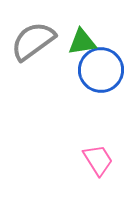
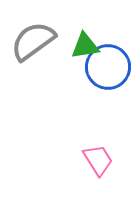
green triangle: moved 3 px right, 4 px down
blue circle: moved 7 px right, 3 px up
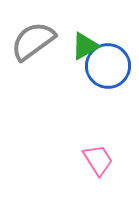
green triangle: rotated 20 degrees counterclockwise
blue circle: moved 1 px up
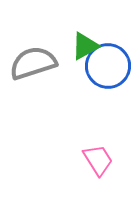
gray semicircle: moved 22 px down; rotated 18 degrees clockwise
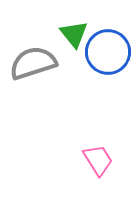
green triangle: moved 11 px left, 12 px up; rotated 40 degrees counterclockwise
blue circle: moved 14 px up
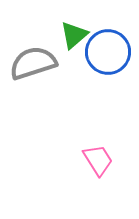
green triangle: moved 1 px down; rotated 28 degrees clockwise
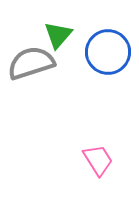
green triangle: moved 16 px left; rotated 8 degrees counterclockwise
gray semicircle: moved 2 px left
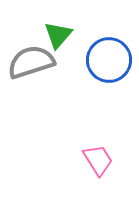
blue circle: moved 1 px right, 8 px down
gray semicircle: moved 1 px up
